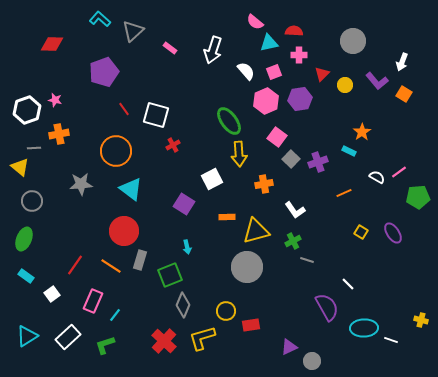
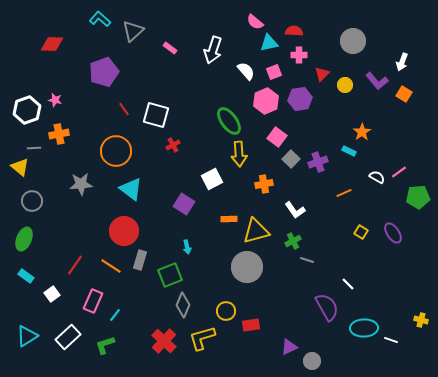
orange rectangle at (227, 217): moved 2 px right, 2 px down
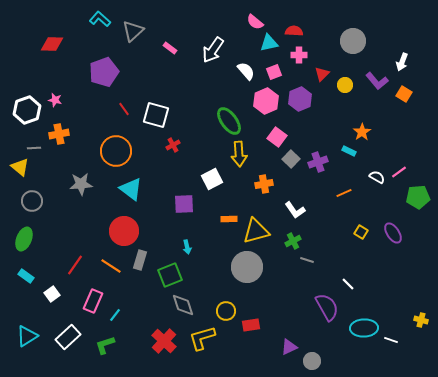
white arrow at (213, 50): rotated 16 degrees clockwise
purple hexagon at (300, 99): rotated 15 degrees counterclockwise
purple square at (184, 204): rotated 35 degrees counterclockwise
gray diamond at (183, 305): rotated 40 degrees counterclockwise
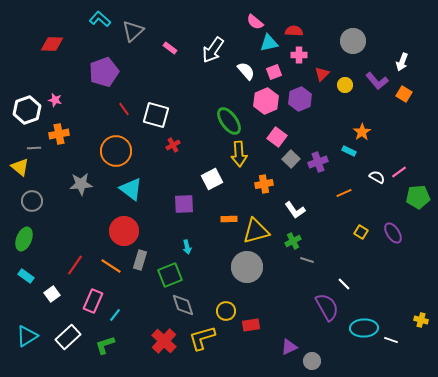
white line at (348, 284): moved 4 px left
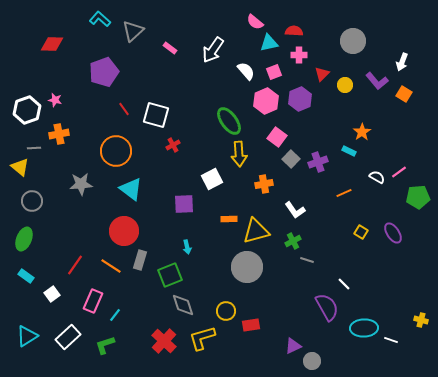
purple triangle at (289, 347): moved 4 px right, 1 px up
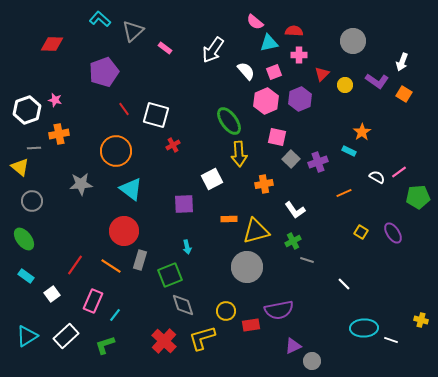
pink rectangle at (170, 48): moved 5 px left
purple L-shape at (377, 81): rotated 15 degrees counterclockwise
pink square at (277, 137): rotated 24 degrees counterclockwise
green ellipse at (24, 239): rotated 60 degrees counterclockwise
purple semicircle at (327, 307): moved 48 px left, 3 px down; rotated 108 degrees clockwise
white rectangle at (68, 337): moved 2 px left, 1 px up
